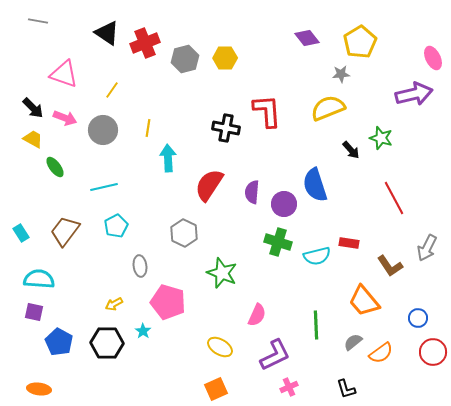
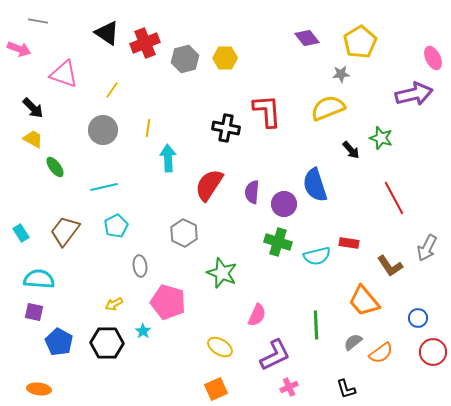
pink arrow at (65, 118): moved 46 px left, 69 px up
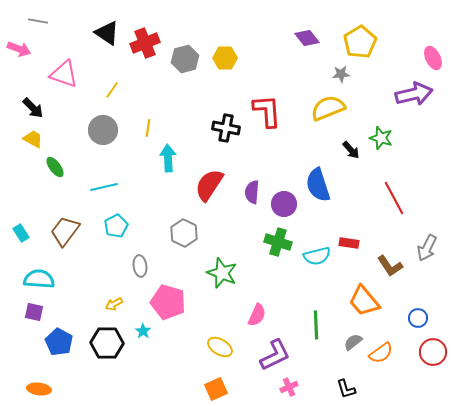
blue semicircle at (315, 185): moved 3 px right
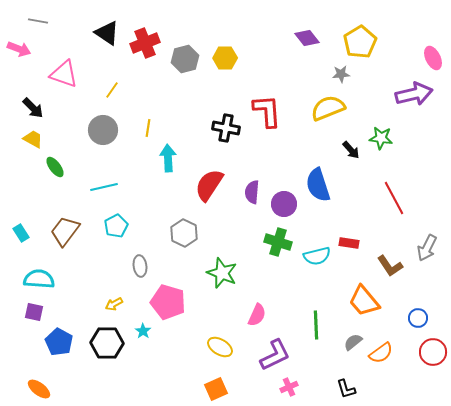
green star at (381, 138): rotated 10 degrees counterclockwise
orange ellipse at (39, 389): rotated 30 degrees clockwise
